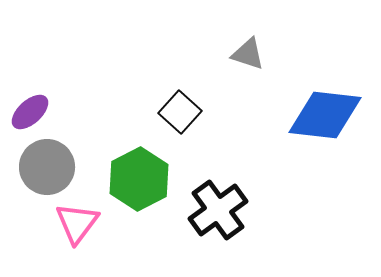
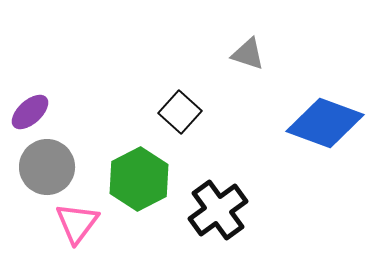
blue diamond: moved 8 px down; rotated 14 degrees clockwise
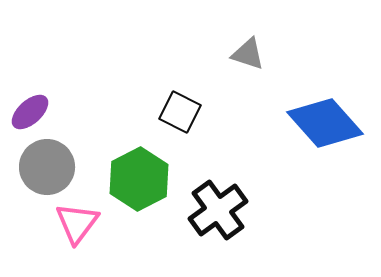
black square: rotated 15 degrees counterclockwise
blue diamond: rotated 28 degrees clockwise
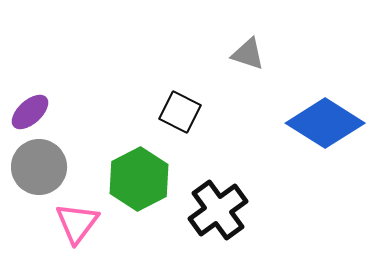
blue diamond: rotated 16 degrees counterclockwise
gray circle: moved 8 px left
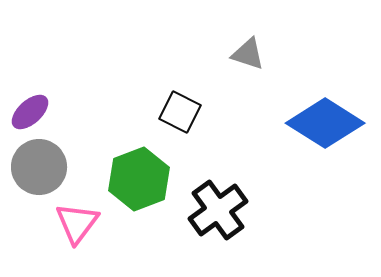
green hexagon: rotated 6 degrees clockwise
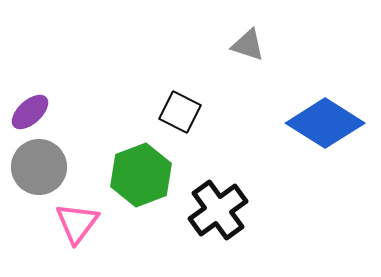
gray triangle: moved 9 px up
green hexagon: moved 2 px right, 4 px up
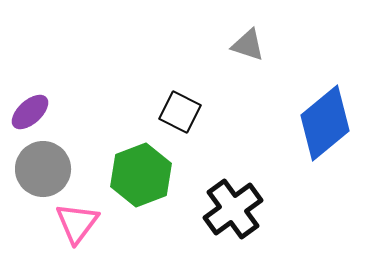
blue diamond: rotated 72 degrees counterclockwise
gray circle: moved 4 px right, 2 px down
black cross: moved 15 px right, 1 px up
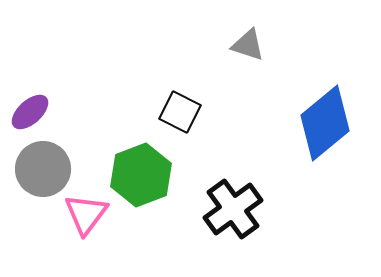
pink triangle: moved 9 px right, 9 px up
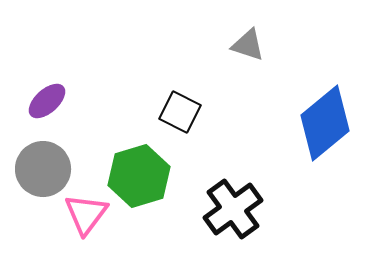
purple ellipse: moved 17 px right, 11 px up
green hexagon: moved 2 px left, 1 px down; rotated 4 degrees clockwise
